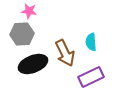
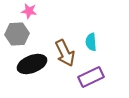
gray hexagon: moved 5 px left
black ellipse: moved 1 px left
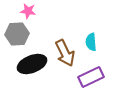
pink star: moved 1 px left
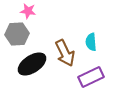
black ellipse: rotated 12 degrees counterclockwise
